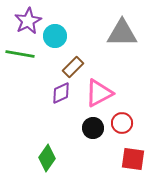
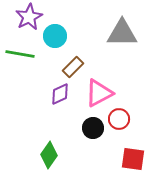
purple star: moved 1 px right, 4 px up
purple diamond: moved 1 px left, 1 px down
red circle: moved 3 px left, 4 px up
green diamond: moved 2 px right, 3 px up
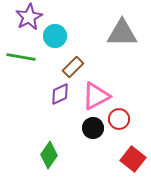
green line: moved 1 px right, 3 px down
pink triangle: moved 3 px left, 3 px down
red square: rotated 30 degrees clockwise
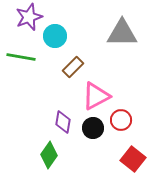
purple star: rotated 8 degrees clockwise
purple diamond: moved 3 px right, 28 px down; rotated 55 degrees counterclockwise
red circle: moved 2 px right, 1 px down
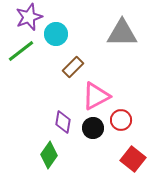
cyan circle: moved 1 px right, 2 px up
green line: moved 6 px up; rotated 48 degrees counterclockwise
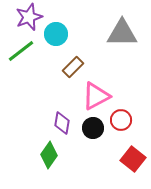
purple diamond: moved 1 px left, 1 px down
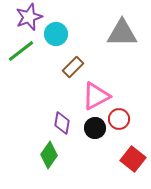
red circle: moved 2 px left, 1 px up
black circle: moved 2 px right
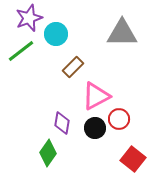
purple star: moved 1 px down
green diamond: moved 1 px left, 2 px up
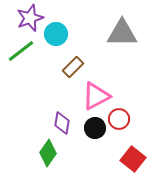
purple star: moved 1 px right
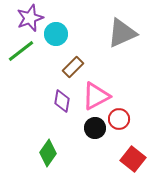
gray triangle: rotated 24 degrees counterclockwise
purple diamond: moved 22 px up
